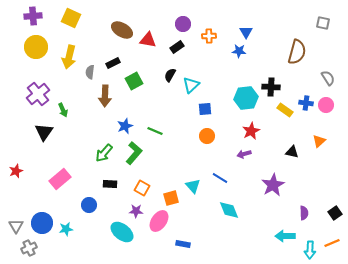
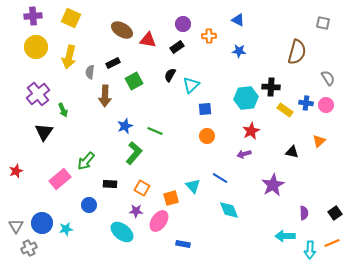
blue triangle at (246, 32): moved 8 px left, 12 px up; rotated 32 degrees counterclockwise
green arrow at (104, 153): moved 18 px left, 8 px down
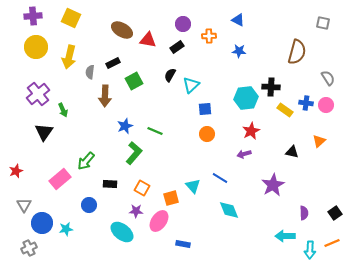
orange circle at (207, 136): moved 2 px up
gray triangle at (16, 226): moved 8 px right, 21 px up
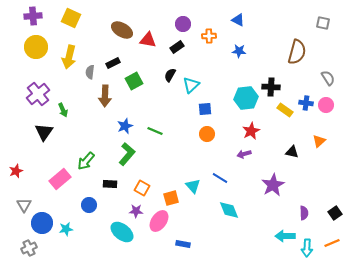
green L-shape at (134, 153): moved 7 px left, 1 px down
cyan arrow at (310, 250): moved 3 px left, 2 px up
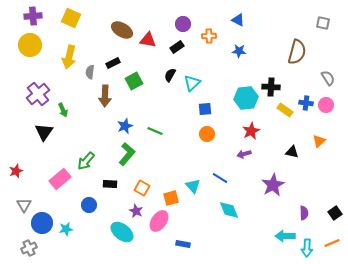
yellow circle at (36, 47): moved 6 px left, 2 px up
cyan triangle at (191, 85): moved 1 px right, 2 px up
purple star at (136, 211): rotated 24 degrees clockwise
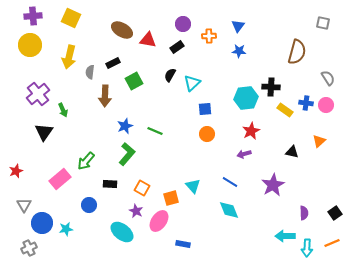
blue triangle at (238, 20): moved 6 px down; rotated 40 degrees clockwise
blue line at (220, 178): moved 10 px right, 4 px down
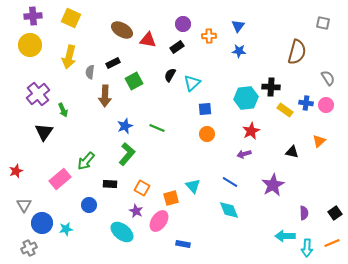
green line at (155, 131): moved 2 px right, 3 px up
